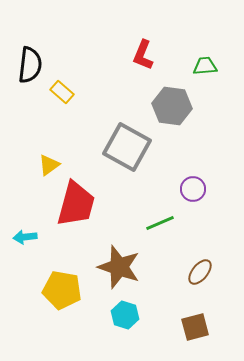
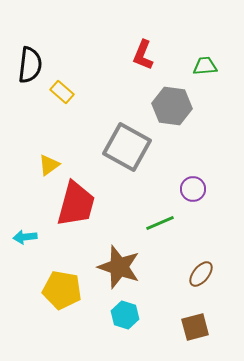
brown ellipse: moved 1 px right, 2 px down
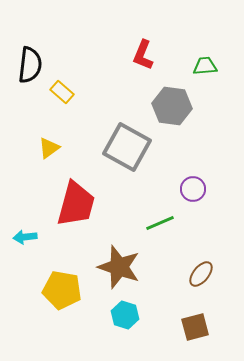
yellow triangle: moved 17 px up
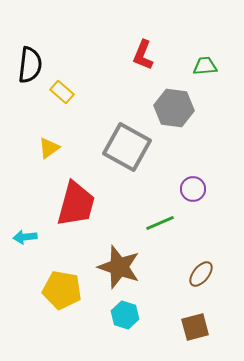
gray hexagon: moved 2 px right, 2 px down
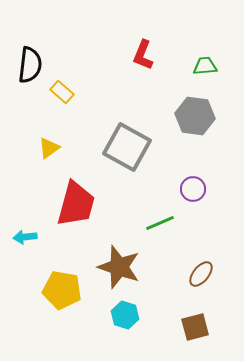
gray hexagon: moved 21 px right, 8 px down
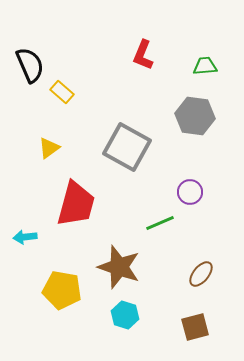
black semicircle: rotated 30 degrees counterclockwise
purple circle: moved 3 px left, 3 px down
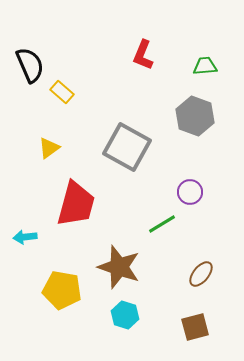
gray hexagon: rotated 12 degrees clockwise
green line: moved 2 px right, 1 px down; rotated 8 degrees counterclockwise
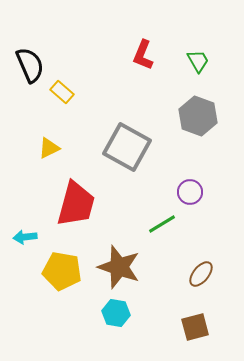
green trapezoid: moved 7 px left, 5 px up; rotated 65 degrees clockwise
gray hexagon: moved 3 px right
yellow triangle: rotated 10 degrees clockwise
yellow pentagon: moved 19 px up
cyan hexagon: moved 9 px left, 2 px up; rotated 8 degrees counterclockwise
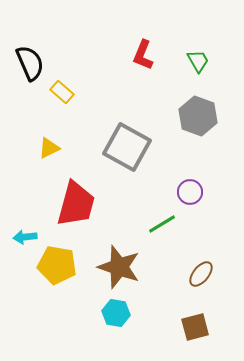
black semicircle: moved 2 px up
yellow pentagon: moved 5 px left, 6 px up
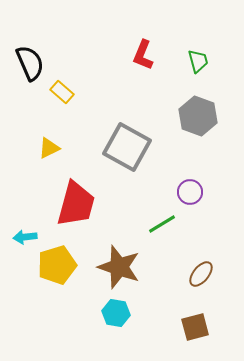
green trapezoid: rotated 15 degrees clockwise
yellow pentagon: rotated 27 degrees counterclockwise
